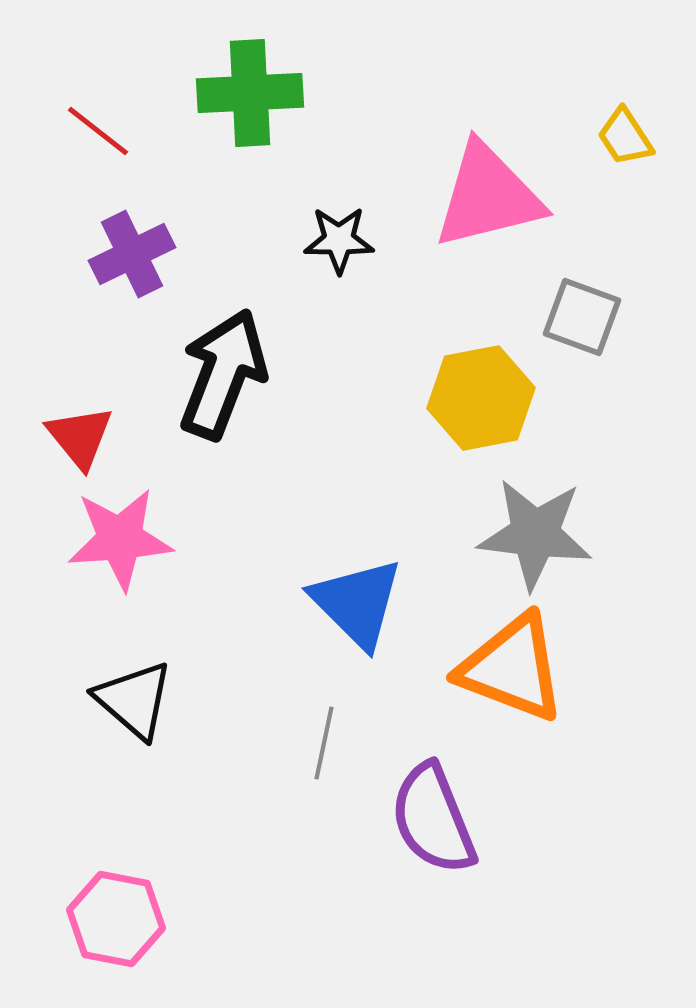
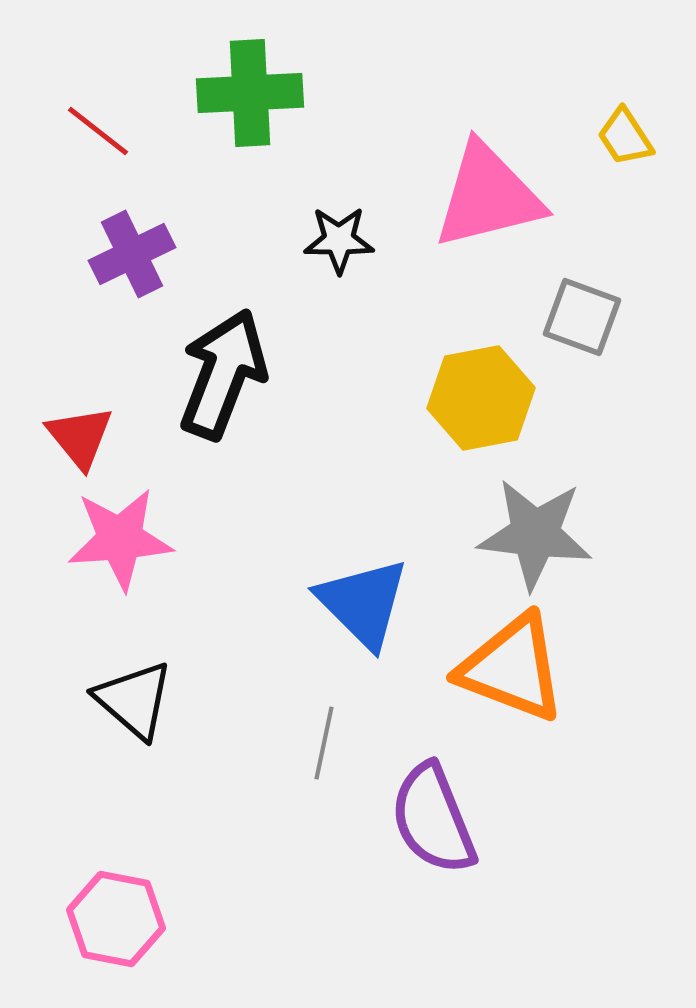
blue triangle: moved 6 px right
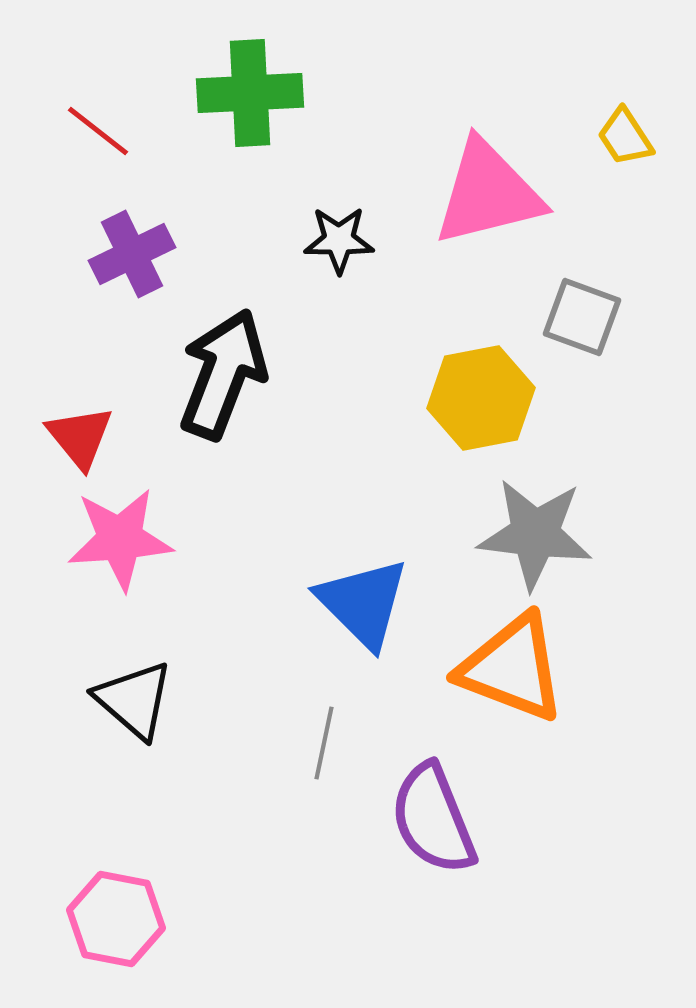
pink triangle: moved 3 px up
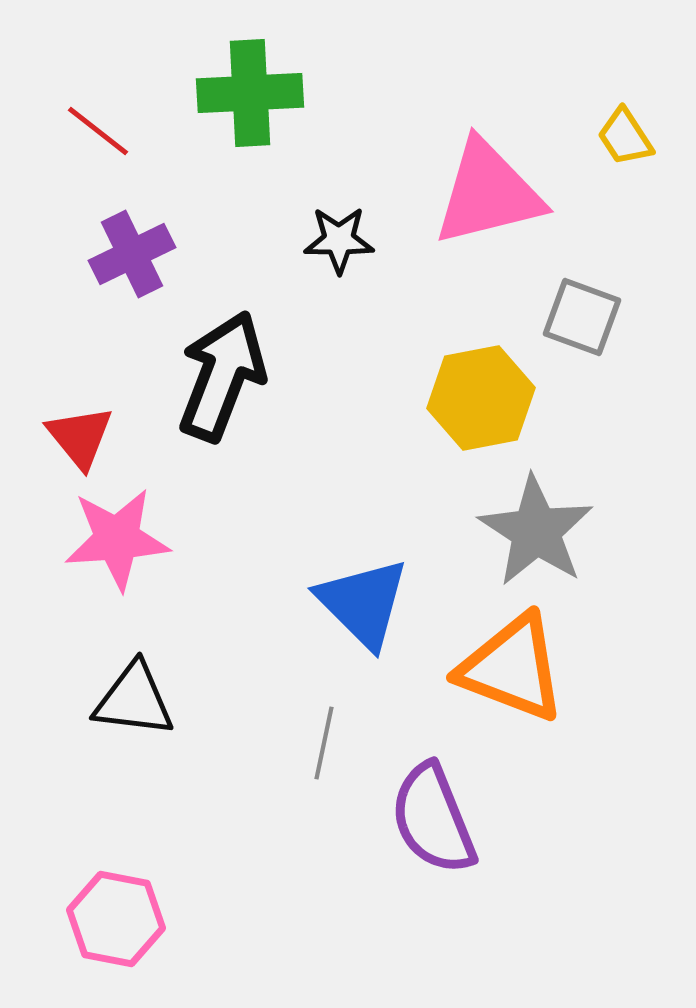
black arrow: moved 1 px left, 2 px down
gray star: moved 1 px right, 3 px up; rotated 26 degrees clockwise
pink star: moved 3 px left
black triangle: rotated 34 degrees counterclockwise
